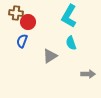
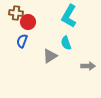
cyan semicircle: moved 5 px left
gray arrow: moved 8 px up
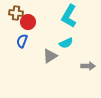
cyan semicircle: rotated 96 degrees counterclockwise
